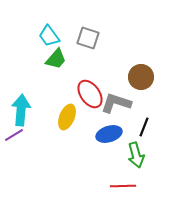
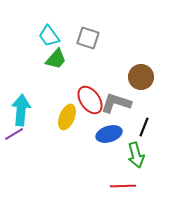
red ellipse: moved 6 px down
purple line: moved 1 px up
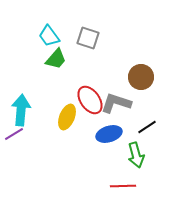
black line: moved 3 px right; rotated 36 degrees clockwise
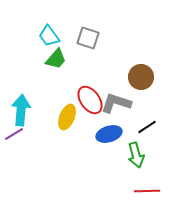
red line: moved 24 px right, 5 px down
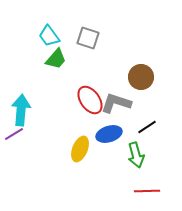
yellow ellipse: moved 13 px right, 32 px down
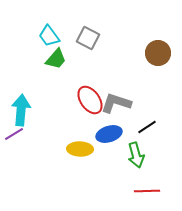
gray square: rotated 10 degrees clockwise
brown circle: moved 17 px right, 24 px up
yellow ellipse: rotated 70 degrees clockwise
